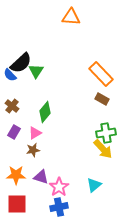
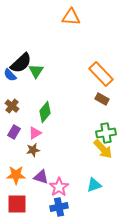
cyan triangle: rotated 21 degrees clockwise
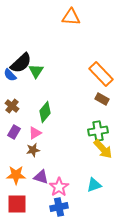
green cross: moved 8 px left, 2 px up
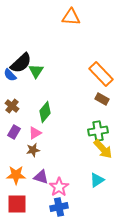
cyan triangle: moved 3 px right, 5 px up; rotated 14 degrees counterclockwise
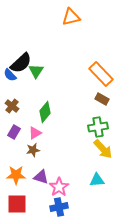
orange triangle: rotated 18 degrees counterclockwise
green cross: moved 4 px up
cyan triangle: rotated 28 degrees clockwise
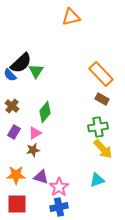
cyan triangle: rotated 14 degrees counterclockwise
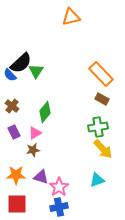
purple rectangle: rotated 56 degrees counterclockwise
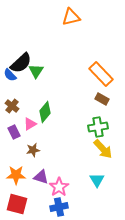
pink triangle: moved 5 px left, 9 px up
cyan triangle: rotated 42 degrees counterclockwise
red square: rotated 15 degrees clockwise
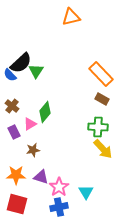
green cross: rotated 12 degrees clockwise
cyan triangle: moved 11 px left, 12 px down
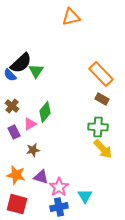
orange star: rotated 12 degrees clockwise
cyan triangle: moved 1 px left, 4 px down
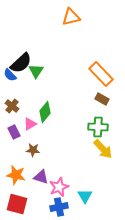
brown star: rotated 16 degrees clockwise
pink star: rotated 12 degrees clockwise
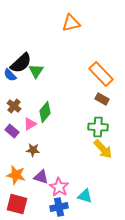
orange triangle: moved 6 px down
brown cross: moved 2 px right
purple rectangle: moved 2 px left, 1 px up; rotated 24 degrees counterclockwise
pink star: rotated 18 degrees counterclockwise
cyan triangle: rotated 42 degrees counterclockwise
